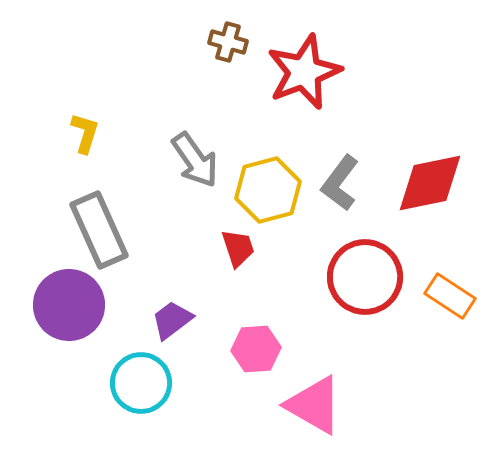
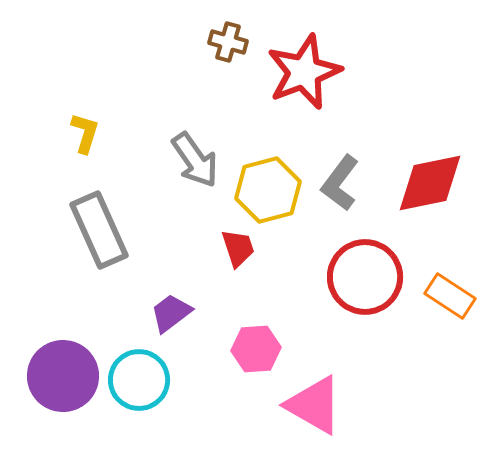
purple circle: moved 6 px left, 71 px down
purple trapezoid: moved 1 px left, 7 px up
cyan circle: moved 2 px left, 3 px up
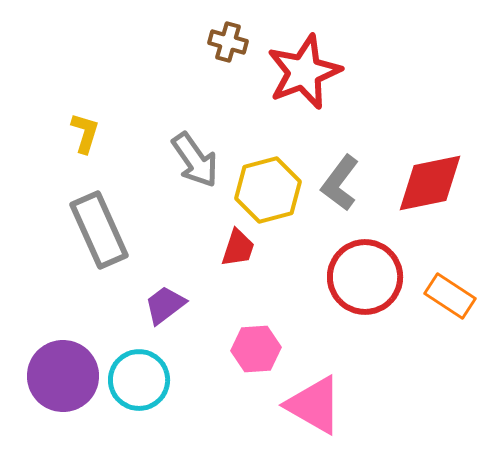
red trapezoid: rotated 36 degrees clockwise
purple trapezoid: moved 6 px left, 8 px up
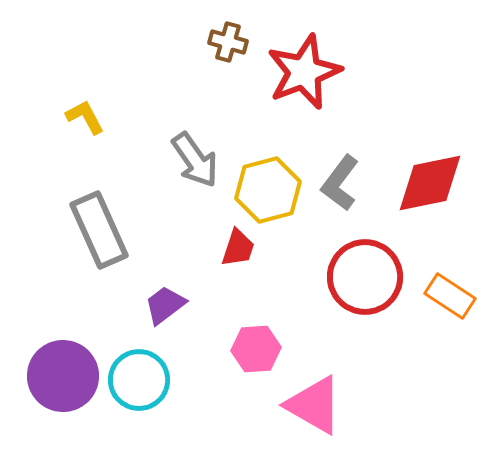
yellow L-shape: moved 16 px up; rotated 45 degrees counterclockwise
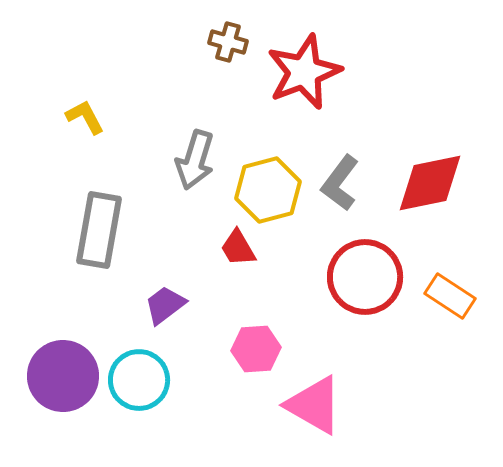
gray arrow: rotated 52 degrees clockwise
gray rectangle: rotated 34 degrees clockwise
red trapezoid: rotated 132 degrees clockwise
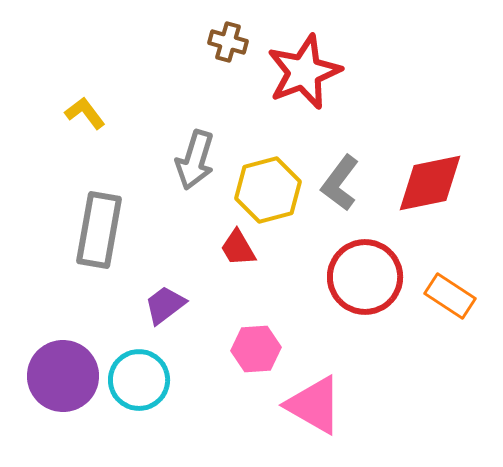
yellow L-shape: moved 4 px up; rotated 9 degrees counterclockwise
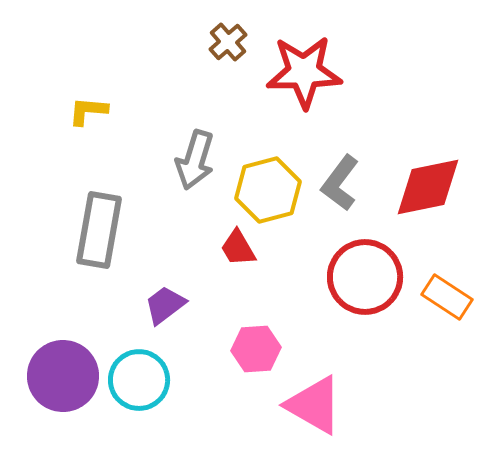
brown cross: rotated 33 degrees clockwise
red star: rotated 20 degrees clockwise
yellow L-shape: moved 3 px right, 2 px up; rotated 48 degrees counterclockwise
red diamond: moved 2 px left, 4 px down
orange rectangle: moved 3 px left, 1 px down
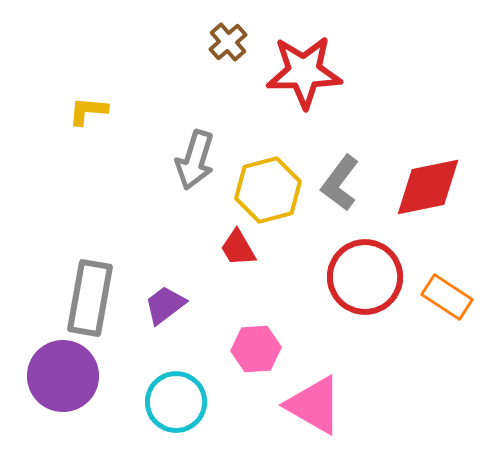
gray rectangle: moved 9 px left, 68 px down
cyan circle: moved 37 px right, 22 px down
